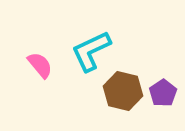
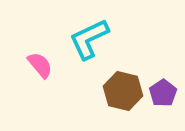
cyan L-shape: moved 2 px left, 12 px up
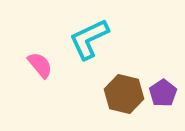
brown hexagon: moved 1 px right, 3 px down
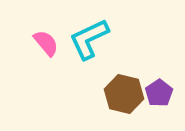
pink semicircle: moved 6 px right, 22 px up
purple pentagon: moved 4 px left
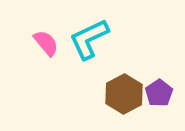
brown hexagon: rotated 18 degrees clockwise
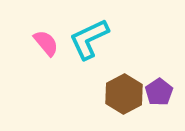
purple pentagon: moved 1 px up
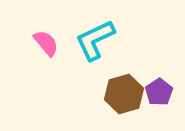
cyan L-shape: moved 6 px right, 1 px down
brown hexagon: rotated 12 degrees clockwise
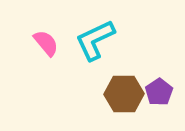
brown hexagon: rotated 15 degrees clockwise
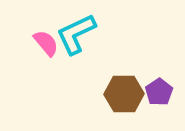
cyan L-shape: moved 19 px left, 6 px up
